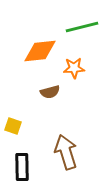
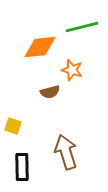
orange diamond: moved 4 px up
orange star: moved 2 px left, 2 px down; rotated 20 degrees clockwise
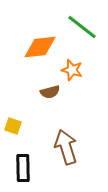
green line: rotated 52 degrees clockwise
brown arrow: moved 5 px up
black rectangle: moved 1 px right, 1 px down
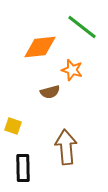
brown arrow: rotated 12 degrees clockwise
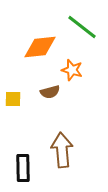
yellow square: moved 27 px up; rotated 18 degrees counterclockwise
brown arrow: moved 4 px left, 3 px down
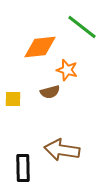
orange star: moved 5 px left
brown arrow: rotated 76 degrees counterclockwise
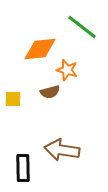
orange diamond: moved 2 px down
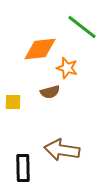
orange star: moved 2 px up
yellow square: moved 3 px down
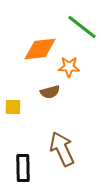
orange star: moved 2 px right, 1 px up; rotated 15 degrees counterclockwise
yellow square: moved 5 px down
brown arrow: moved 1 px up; rotated 56 degrees clockwise
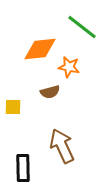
orange star: rotated 10 degrees clockwise
brown arrow: moved 3 px up
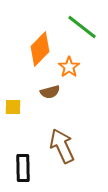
orange diamond: rotated 40 degrees counterclockwise
orange star: rotated 25 degrees clockwise
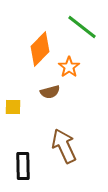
brown arrow: moved 2 px right
black rectangle: moved 2 px up
